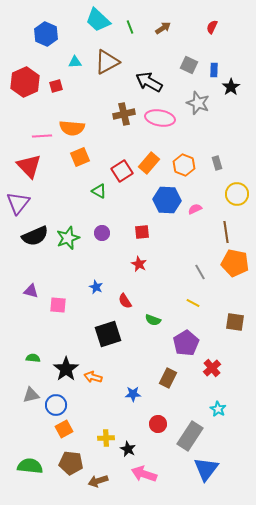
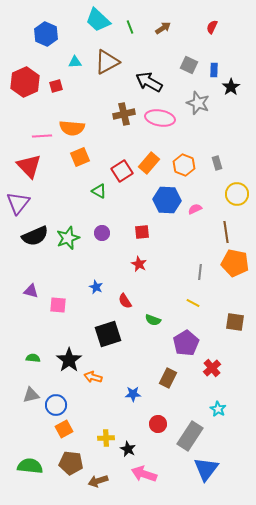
gray line at (200, 272): rotated 35 degrees clockwise
black star at (66, 369): moved 3 px right, 9 px up
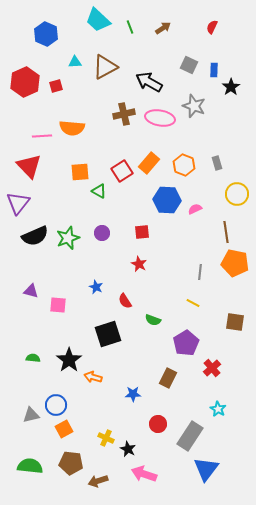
brown triangle at (107, 62): moved 2 px left, 5 px down
gray star at (198, 103): moved 4 px left, 3 px down
orange square at (80, 157): moved 15 px down; rotated 18 degrees clockwise
gray triangle at (31, 395): moved 20 px down
yellow cross at (106, 438): rotated 28 degrees clockwise
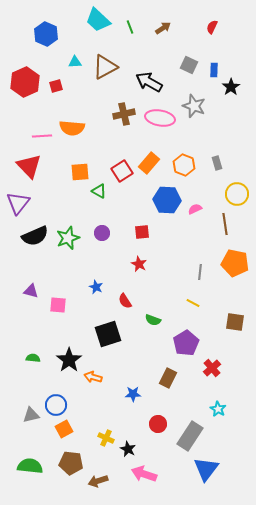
brown line at (226, 232): moved 1 px left, 8 px up
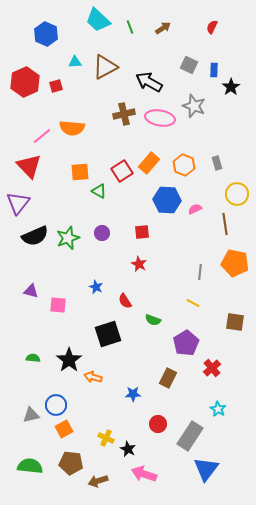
pink line at (42, 136): rotated 36 degrees counterclockwise
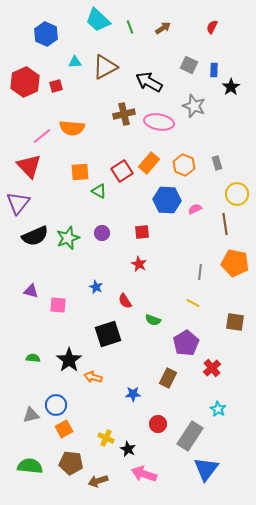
pink ellipse at (160, 118): moved 1 px left, 4 px down
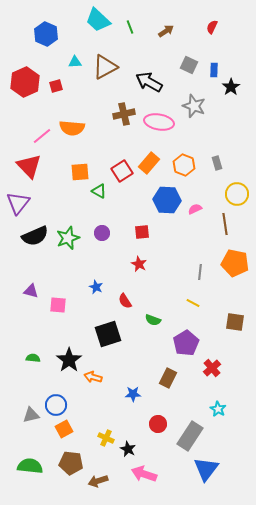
brown arrow at (163, 28): moved 3 px right, 3 px down
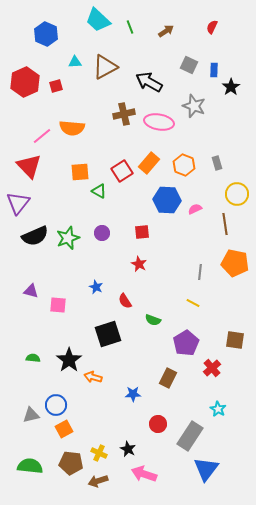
brown square at (235, 322): moved 18 px down
yellow cross at (106, 438): moved 7 px left, 15 px down
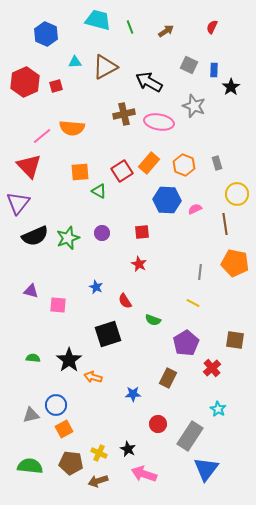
cyan trapezoid at (98, 20): rotated 152 degrees clockwise
